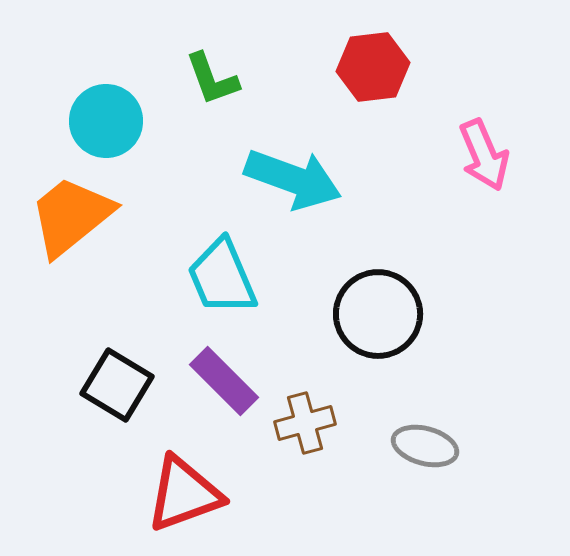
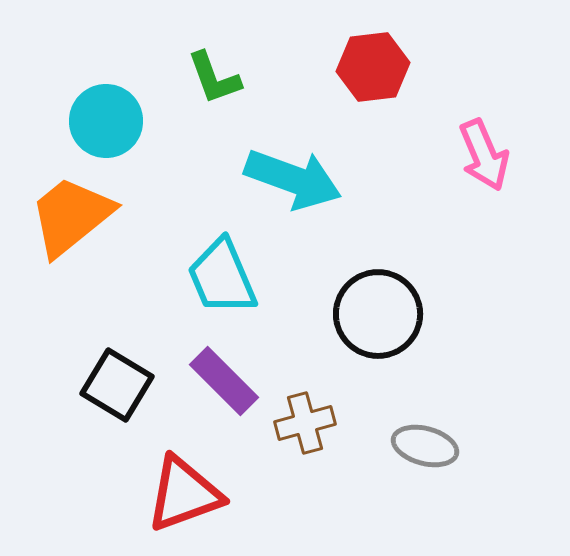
green L-shape: moved 2 px right, 1 px up
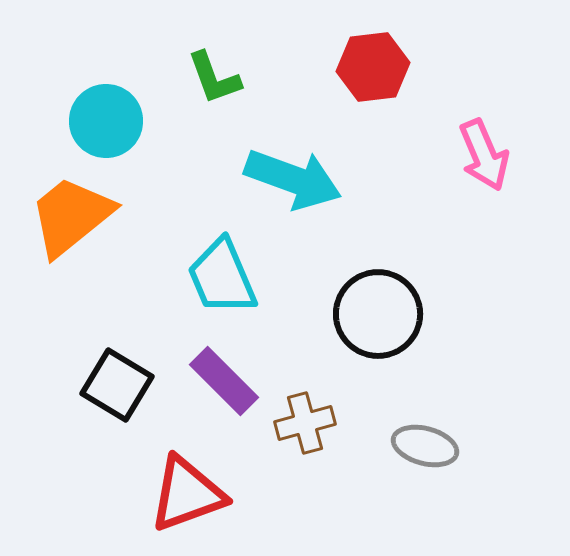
red triangle: moved 3 px right
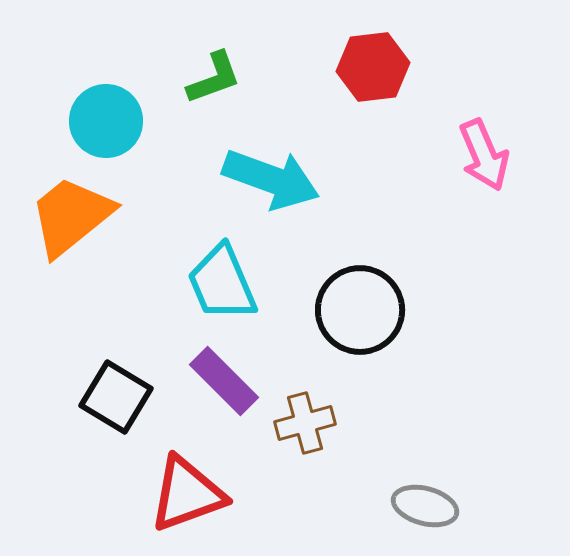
green L-shape: rotated 90 degrees counterclockwise
cyan arrow: moved 22 px left
cyan trapezoid: moved 6 px down
black circle: moved 18 px left, 4 px up
black square: moved 1 px left, 12 px down
gray ellipse: moved 60 px down
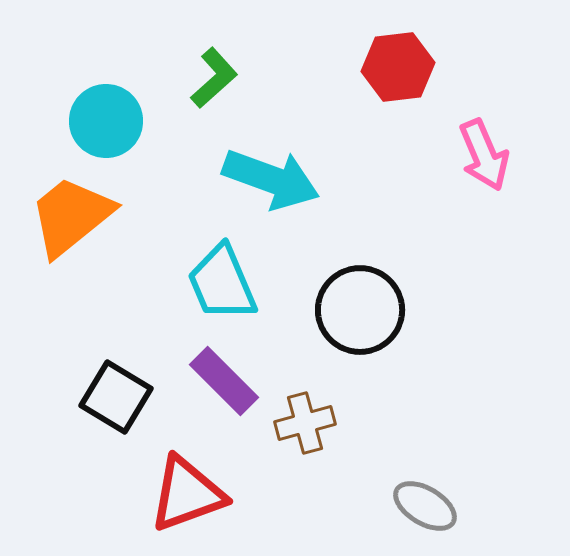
red hexagon: moved 25 px right
green L-shape: rotated 22 degrees counterclockwise
gray ellipse: rotated 16 degrees clockwise
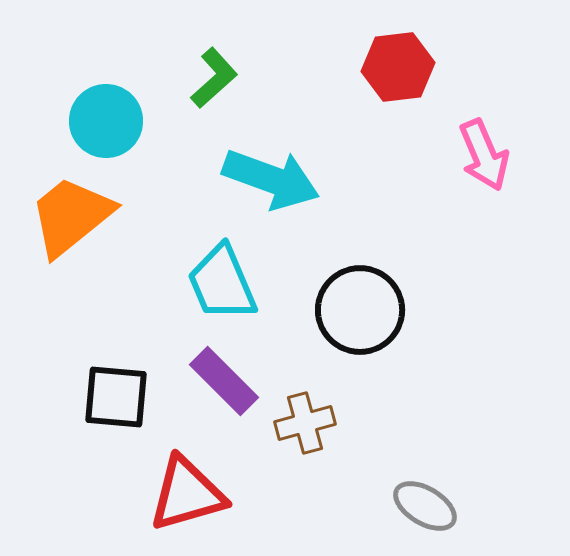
black square: rotated 26 degrees counterclockwise
red triangle: rotated 4 degrees clockwise
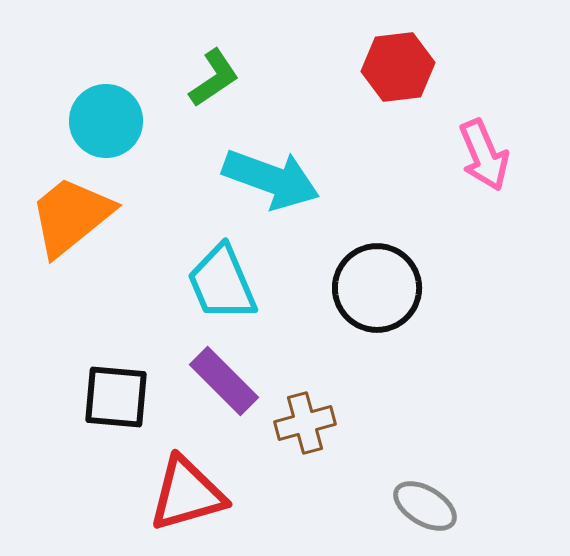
green L-shape: rotated 8 degrees clockwise
black circle: moved 17 px right, 22 px up
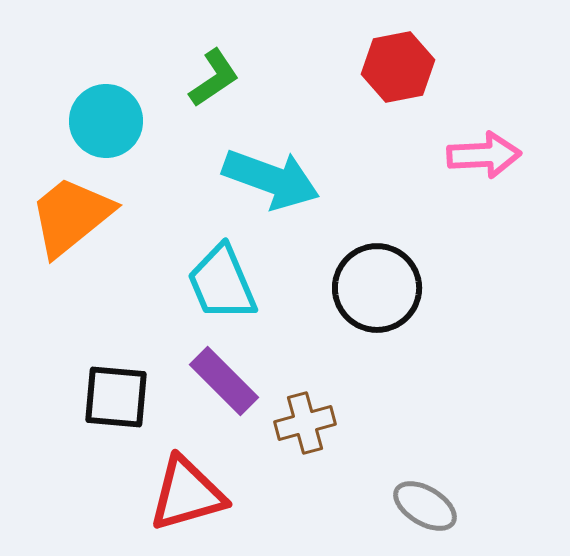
red hexagon: rotated 4 degrees counterclockwise
pink arrow: rotated 70 degrees counterclockwise
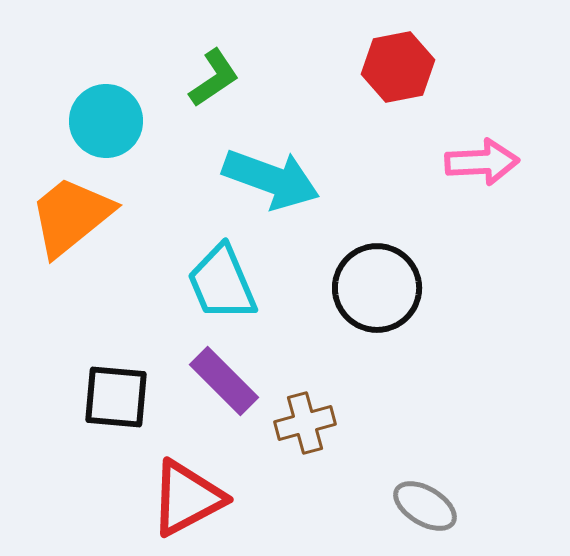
pink arrow: moved 2 px left, 7 px down
red triangle: moved 4 px down; rotated 12 degrees counterclockwise
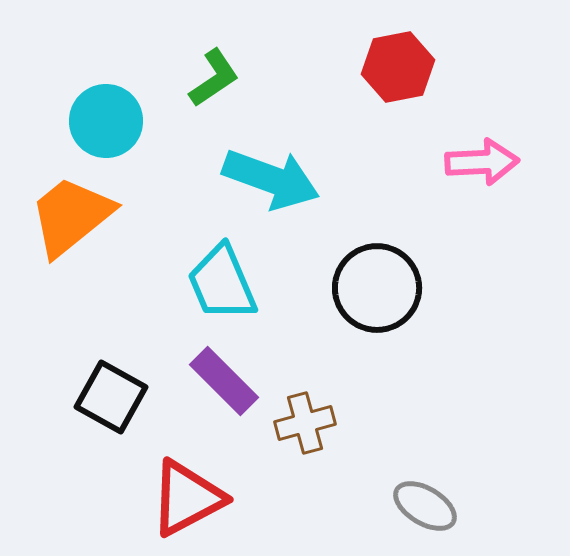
black square: moved 5 px left; rotated 24 degrees clockwise
